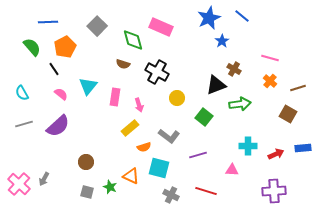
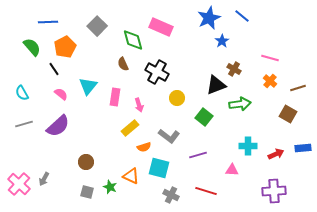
brown semicircle at (123, 64): rotated 48 degrees clockwise
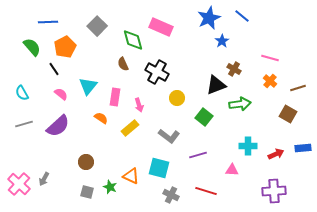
orange semicircle at (144, 147): moved 43 px left, 29 px up; rotated 128 degrees counterclockwise
